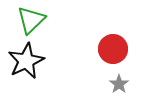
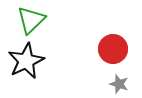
gray star: rotated 18 degrees counterclockwise
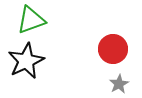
green triangle: rotated 24 degrees clockwise
gray star: rotated 24 degrees clockwise
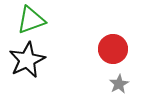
black star: moved 1 px right, 1 px up
